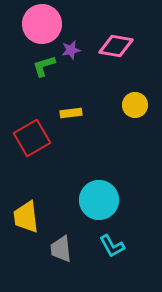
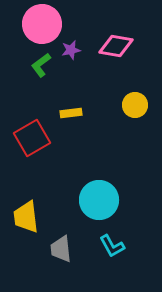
green L-shape: moved 3 px left, 1 px up; rotated 20 degrees counterclockwise
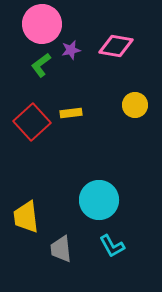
red square: moved 16 px up; rotated 12 degrees counterclockwise
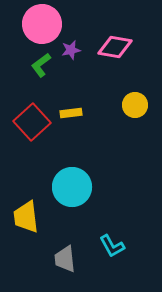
pink diamond: moved 1 px left, 1 px down
cyan circle: moved 27 px left, 13 px up
gray trapezoid: moved 4 px right, 10 px down
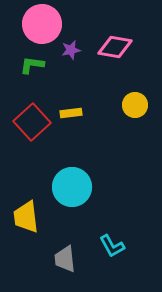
green L-shape: moved 9 px left; rotated 45 degrees clockwise
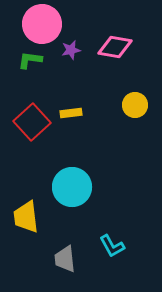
green L-shape: moved 2 px left, 5 px up
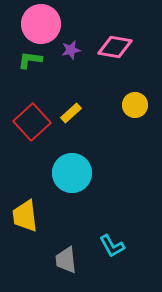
pink circle: moved 1 px left
yellow rectangle: rotated 35 degrees counterclockwise
cyan circle: moved 14 px up
yellow trapezoid: moved 1 px left, 1 px up
gray trapezoid: moved 1 px right, 1 px down
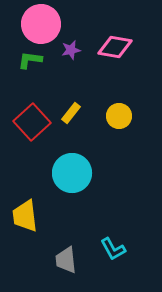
yellow circle: moved 16 px left, 11 px down
yellow rectangle: rotated 10 degrees counterclockwise
cyan L-shape: moved 1 px right, 3 px down
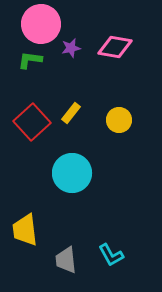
purple star: moved 2 px up
yellow circle: moved 4 px down
yellow trapezoid: moved 14 px down
cyan L-shape: moved 2 px left, 6 px down
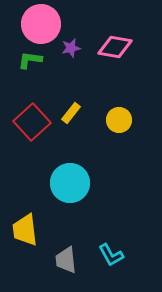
cyan circle: moved 2 px left, 10 px down
